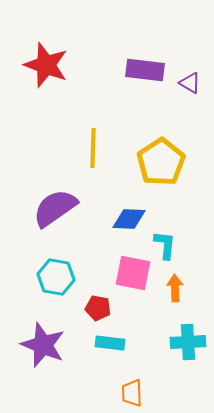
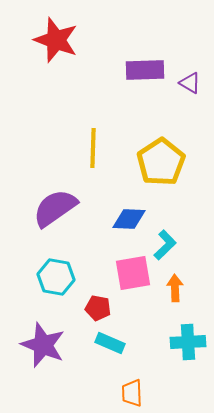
red star: moved 10 px right, 25 px up
purple rectangle: rotated 9 degrees counterclockwise
cyan L-shape: rotated 40 degrees clockwise
pink square: rotated 21 degrees counterclockwise
cyan rectangle: rotated 16 degrees clockwise
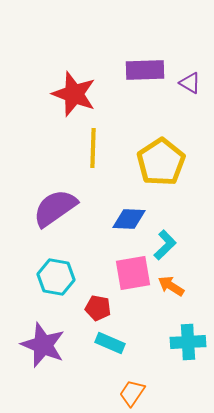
red star: moved 18 px right, 54 px down
orange arrow: moved 4 px left, 2 px up; rotated 56 degrees counterclockwise
orange trapezoid: rotated 36 degrees clockwise
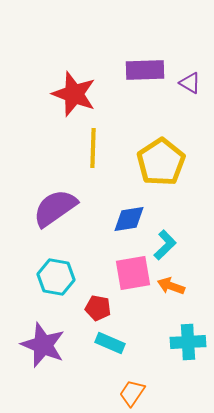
blue diamond: rotated 12 degrees counterclockwise
orange arrow: rotated 12 degrees counterclockwise
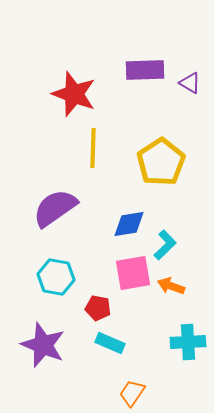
blue diamond: moved 5 px down
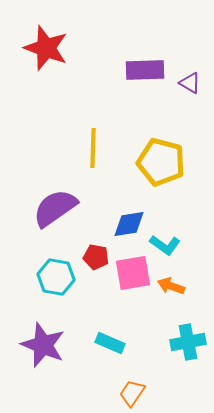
red star: moved 28 px left, 46 px up
yellow pentagon: rotated 24 degrees counterclockwise
cyan L-shape: rotated 80 degrees clockwise
red pentagon: moved 2 px left, 51 px up
cyan cross: rotated 8 degrees counterclockwise
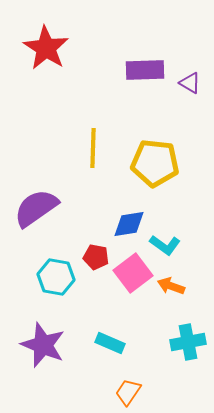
red star: rotated 12 degrees clockwise
yellow pentagon: moved 6 px left, 1 px down; rotated 9 degrees counterclockwise
purple semicircle: moved 19 px left
pink square: rotated 27 degrees counterclockwise
orange trapezoid: moved 4 px left, 1 px up
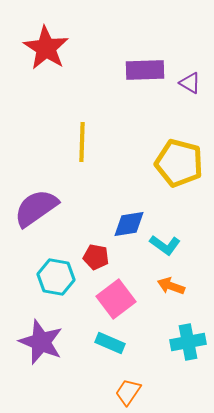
yellow line: moved 11 px left, 6 px up
yellow pentagon: moved 24 px right; rotated 9 degrees clockwise
pink square: moved 17 px left, 26 px down
purple star: moved 2 px left, 3 px up
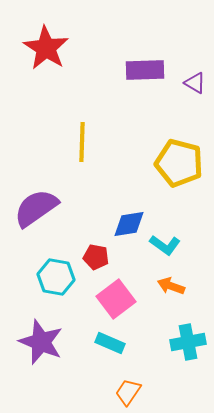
purple triangle: moved 5 px right
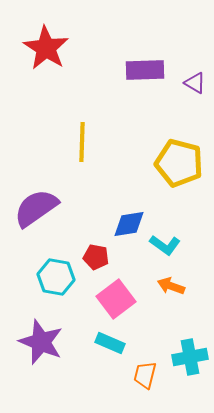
cyan cross: moved 2 px right, 15 px down
orange trapezoid: moved 17 px right, 17 px up; rotated 20 degrees counterclockwise
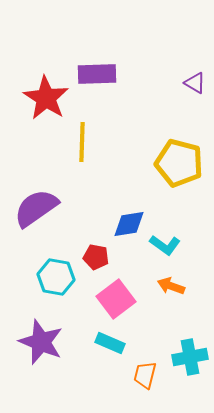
red star: moved 50 px down
purple rectangle: moved 48 px left, 4 px down
